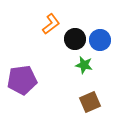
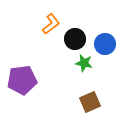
blue circle: moved 5 px right, 4 px down
green star: moved 2 px up
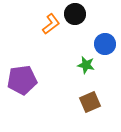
black circle: moved 25 px up
green star: moved 2 px right, 2 px down
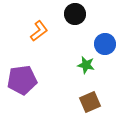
orange L-shape: moved 12 px left, 7 px down
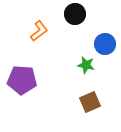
purple pentagon: rotated 12 degrees clockwise
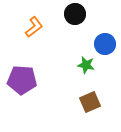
orange L-shape: moved 5 px left, 4 px up
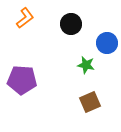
black circle: moved 4 px left, 10 px down
orange L-shape: moved 9 px left, 9 px up
blue circle: moved 2 px right, 1 px up
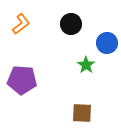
orange L-shape: moved 4 px left, 6 px down
green star: rotated 24 degrees clockwise
brown square: moved 8 px left, 11 px down; rotated 25 degrees clockwise
